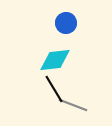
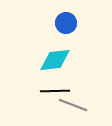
black line: moved 1 px right, 2 px down; rotated 60 degrees counterclockwise
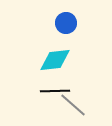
gray line: rotated 20 degrees clockwise
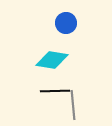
cyan diamond: moved 3 px left; rotated 16 degrees clockwise
gray line: rotated 44 degrees clockwise
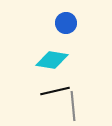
black line: rotated 12 degrees counterclockwise
gray line: moved 1 px down
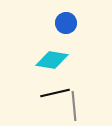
black line: moved 2 px down
gray line: moved 1 px right
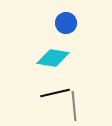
cyan diamond: moved 1 px right, 2 px up
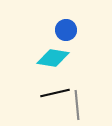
blue circle: moved 7 px down
gray line: moved 3 px right, 1 px up
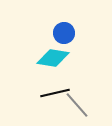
blue circle: moved 2 px left, 3 px down
gray line: rotated 36 degrees counterclockwise
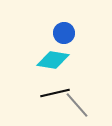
cyan diamond: moved 2 px down
